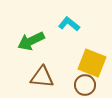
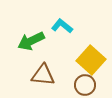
cyan L-shape: moved 7 px left, 2 px down
yellow square: moved 1 px left, 3 px up; rotated 20 degrees clockwise
brown triangle: moved 1 px right, 2 px up
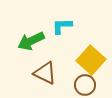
cyan L-shape: rotated 40 degrees counterclockwise
brown triangle: moved 2 px right, 2 px up; rotated 20 degrees clockwise
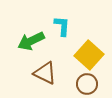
cyan L-shape: rotated 95 degrees clockwise
yellow square: moved 2 px left, 5 px up
brown circle: moved 2 px right, 1 px up
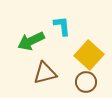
cyan L-shape: rotated 10 degrees counterclockwise
brown triangle: rotated 40 degrees counterclockwise
brown circle: moved 1 px left, 2 px up
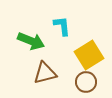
green arrow: rotated 132 degrees counterclockwise
yellow square: rotated 16 degrees clockwise
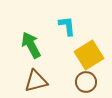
cyan L-shape: moved 5 px right
green arrow: moved 4 px down; rotated 140 degrees counterclockwise
brown triangle: moved 9 px left, 8 px down
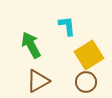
brown triangle: moved 2 px right; rotated 15 degrees counterclockwise
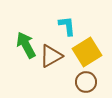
green arrow: moved 5 px left
yellow square: moved 2 px left, 3 px up
brown triangle: moved 13 px right, 25 px up
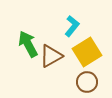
cyan L-shape: moved 5 px right; rotated 45 degrees clockwise
green arrow: moved 2 px right, 1 px up
brown circle: moved 1 px right
